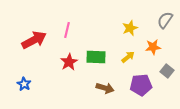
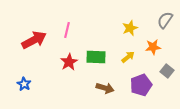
purple pentagon: rotated 15 degrees counterclockwise
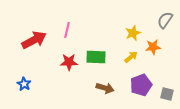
yellow star: moved 3 px right, 5 px down
yellow arrow: moved 3 px right
red star: rotated 30 degrees clockwise
gray square: moved 23 px down; rotated 24 degrees counterclockwise
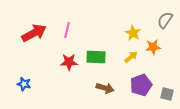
yellow star: rotated 21 degrees counterclockwise
red arrow: moved 7 px up
blue star: rotated 16 degrees counterclockwise
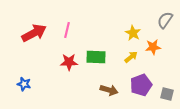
brown arrow: moved 4 px right, 2 px down
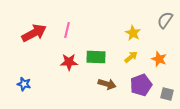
orange star: moved 6 px right, 12 px down; rotated 28 degrees clockwise
brown arrow: moved 2 px left, 6 px up
